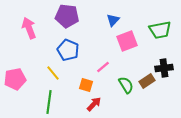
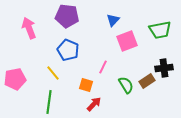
pink line: rotated 24 degrees counterclockwise
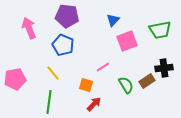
blue pentagon: moved 5 px left, 5 px up
pink line: rotated 32 degrees clockwise
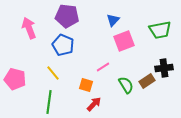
pink square: moved 3 px left
pink pentagon: rotated 25 degrees clockwise
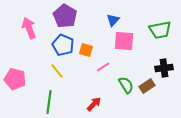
purple pentagon: moved 2 px left; rotated 25 degrees clockwise
pink square: rotated 25 degrees clockwise
yellow line: moved 4 px right, 2 px up
brown rectangle: moved 5 px down
orange square: moved 35 px up
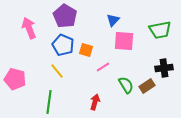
red arrow: moved 1 px right, 2 px up; rotated 28 degrees counterclockwise
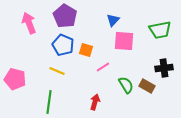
pink arrow: moved 5 px up
yellow line: rotated 28 degrees counterclockwise
brown rectangle: rotated 63 degrees clockwise
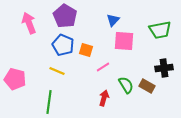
red arrow: moved 9 px right, 4 px up
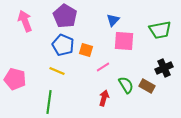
pink arrow: moved 4 px left, 2 px up
black cross: rotated 18 degrees counterclockwise
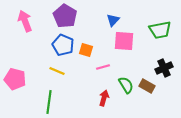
pink line: rotated 16 degrees clockwise
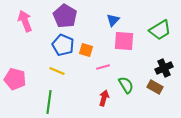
green trapezoid: rotated 20 degrees counterclockwise
brown rectangle: moved 8 px right, 1 px down
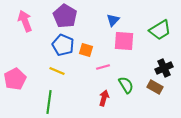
pink pentagon: rotated 30 degrees clockwise
